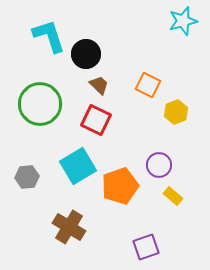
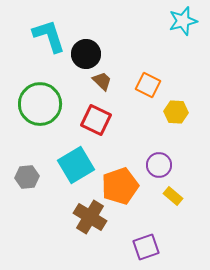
brown trapezoid: moved 3 px right, 4 px up
yellow hexagon: rotated 25 degrees clockwise
cyan square: moved 2 px left, 1 px up
brown cross: moved 21 px right, 10 px up
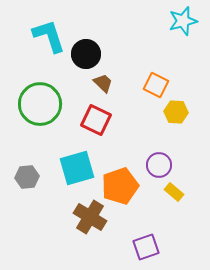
brown trapezoid: moved 1 px right, 2 px down
orange square: moved 8 px right
cyan square: moved 1 px right, 3 px down; rotated 15 degrees clockwise
yellow rectangle: moved 1 px right, 4 px up
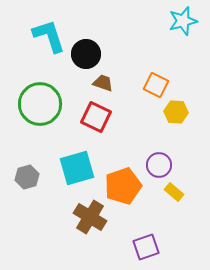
brown trapezoid: rotated 25 degrees counterclockwise
red square: moved 3 px up
gray hexagon: rotated 10 degrees counterclockwise
orange pentagon: moved 3 px right
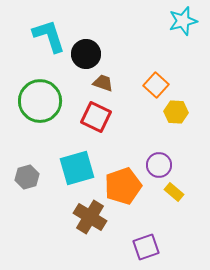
orange square: rotated 15 degrees clockwise
green circle: moved 3 px up
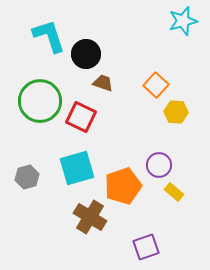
red square: moved 15 px left
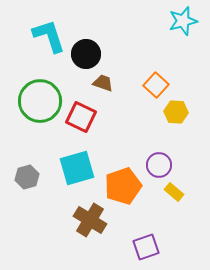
brown cross: moved 3 px down
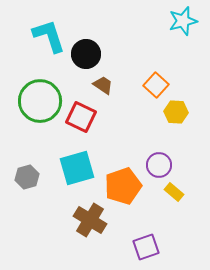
brown trapezoid: moved 2 px down; rotated 15 degrees clockwise
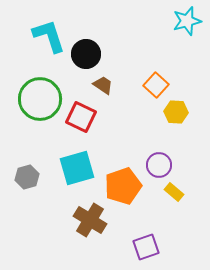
cyan star: moved 4 px right
green circle: moved 2 px up
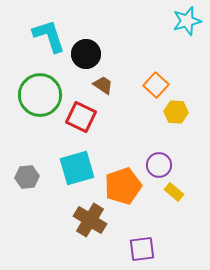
green circle: moved 4 px up
gray hexagon: rotated 10 degrees clockwise
purple square: moved 4 px left, 2 px down; rotated 12 degrees clockwise
